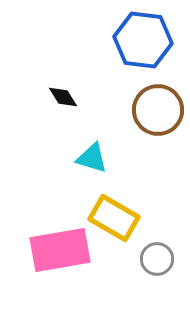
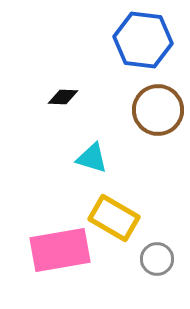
black diamond: rotated 56 degrees counterclockwise
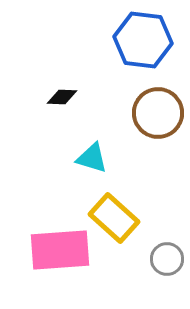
black diamond: moved 1 px left
brown circle: moved 3 px down
yellow rectangle: rotated 12 degrees clockwise
pink rectangle: rotated 6 degrees clockwise
gray circle: moved 10 px right
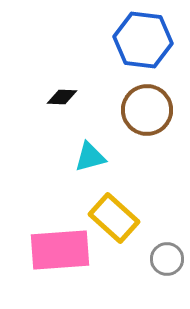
brown circle: moved 11 px left, 3 px up
cyan triangle: moved 2 px left, 1 px up; rotated 32 degrees counterclockwise
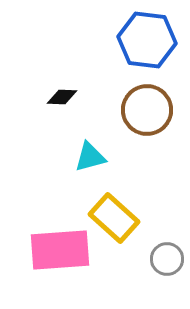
blue hexagon: moved 4 px right
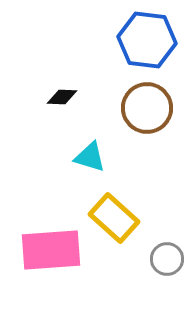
brown circle: moved 2 px up
cyan triangle: rotated 32 degrees clockwise
pink rectangle: moved 9 px left
